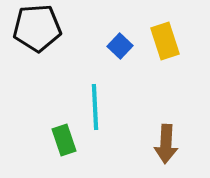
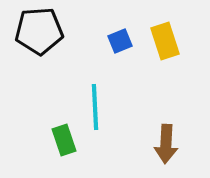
black pentagon: moved 2 px right, 3 px down
blue square: moved 5 px up; rotated 25 degrees clockwise
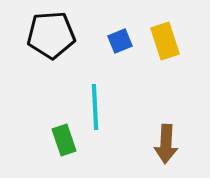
black pentagon: moved 12 px right, 4 px down
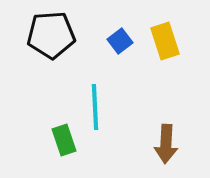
blue square: rotated 15 degrees counterclockwise
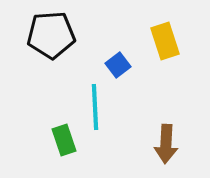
blue square: moved 2 px left, 24 px down
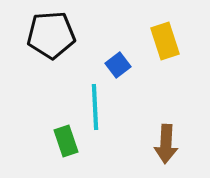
green rectangle: moved 2 px right, 1 px down
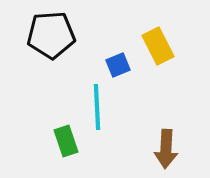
yellow rectangle: moved 7 px left, 5 px down; rotated 9 degrees counterclockwise
blue square: rotated 15 degrees clockwise
cyan line: moved 2 px right
brown arrow: moved 5 px down
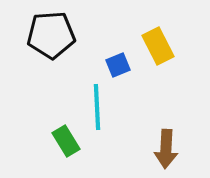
green rectangle: rotated 12 degrees counterclockwise
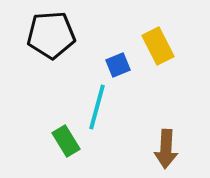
cyan line: rotated 18 degrees clockwise
